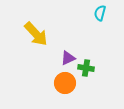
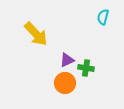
cyan semicircle: moved 3 px right, 4 px down
purple triangle: moved 1 px left, 2 px down
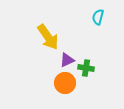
cyan semicircle: moved 5 px left
yellow arrow: moved 12 px right, 3 px down; rotated 8 degrees clockwise
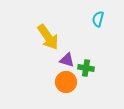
cyan semicircle: moved 2 px down
purple triangle: rotated 42 degrees clockwise
orange circle: moved 1 px right, 1 px up
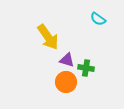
cyan semicircle: rotated 70 degrees counterclockwise
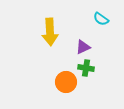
cyan semicircle: moved 3 px right
yellow arrow: moved 2 px right, 5 px up; rotated 32 degrees clockwise
purple triangle: moved 16 px right, 13 px up; rotated 42 degrees counterclockwise
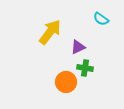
yellow arrow: rotated 140 degrees counterclockwise
purple triangle: moved 5 px left
green cross: moved 1 px left
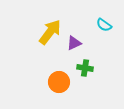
cyan semicircle: moved 3 px right, 6 px down
purple triangle: moved 4 px left, 4 px up
orange circle: moved 7 px left
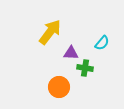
cyan semicircle: moved 2 px left, 18 px down; rotated 84 degrees counterclockwise
purple triangle: moved 3 px left, 10 px down; rotated 28 degrees clockwise
orange circle: moved 5 px down
